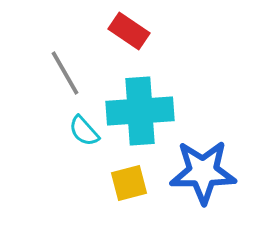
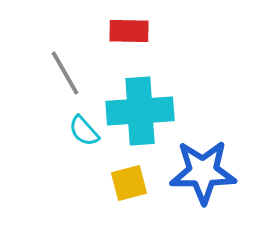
red rectangle: rotated 33 degrees counterclockwise
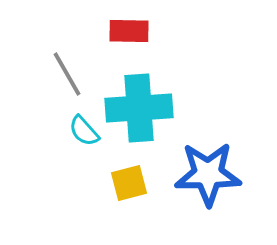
gray line: moved 2 px right, 1 px down
cyan cross: moved 1 px left, 3 px up
blue star: moved 5 px right, 2 px down
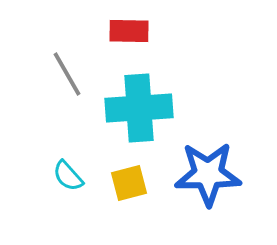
cyan semicircle: moved 16 px left, 45 px down
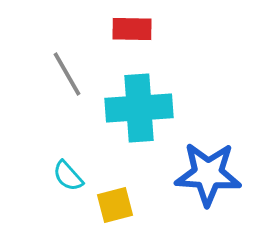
red rectangle: moved 3 px right, 2 px up
blue star: rotated 4 degrees clockwise
yellow square: moved 14 px left, 22 px down
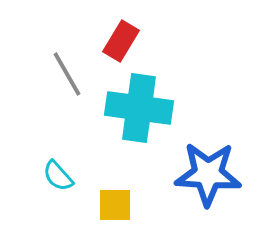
red rectangle: moved 11 px left, 12 px down; rotated 60 degrees counterclockwise
cyan cross: rotated 12 degrees clockwise
cyan semicircle: moved 10 px left
yellow square: rotated 15 degrees clockwise
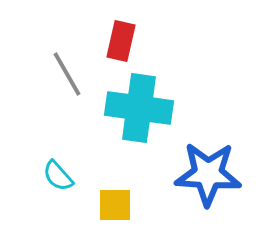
red rectangle: rotated 18 degrees counterclockwise
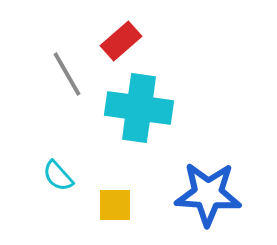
red rectangle: rotated 36 degrees clockwise
blue star: moved 20 px down
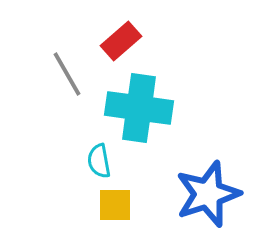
cyan semicircle: moved 41 px right, 15 px up; rotated 32 degrees clockwise
blue star: rotated 22 degrees counterclockwise
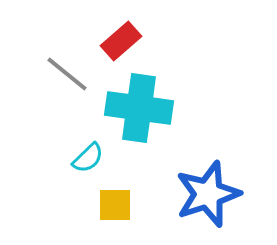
gray line: rotated 21 degrees counterclockwise
cyan semicircle: moved 11 px left, 3 px up; rotated 124 degrees counterclockwise
